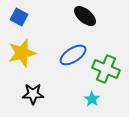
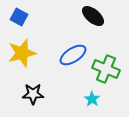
black ellipse: moved 8 px right
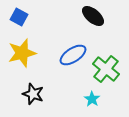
green cross: rotated 16 degrees clockwise
black star: rotated 20 degrees clockwise
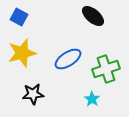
blue ellipse: moved 5 px left, 4 px down
green cross: rotated 32 degrees clockwise
black star: rotated 25 degrees counterclockwise
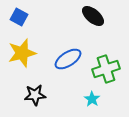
black star: moved 2 px right, 1 px down
